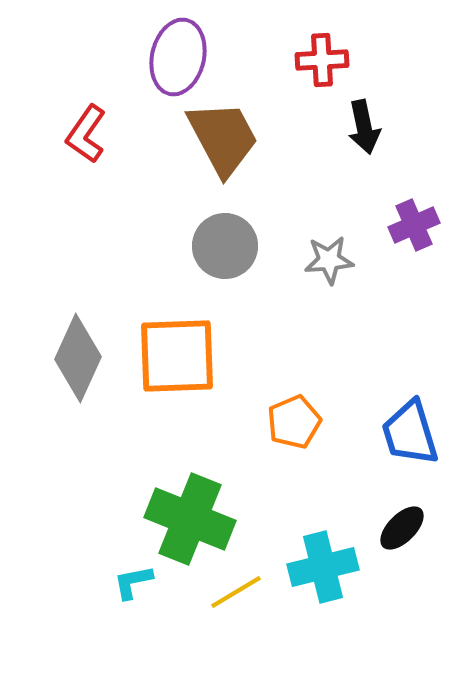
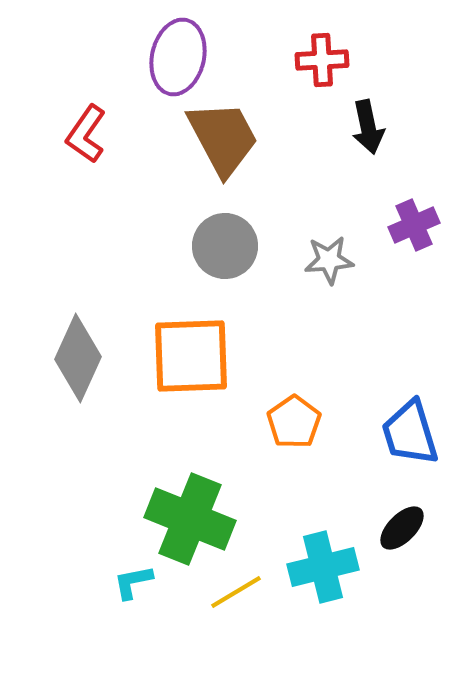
black arrow: moved 4 px right
orange square: moved 14 px right
orange pentagon: rotated 12 degrees counterclockwise
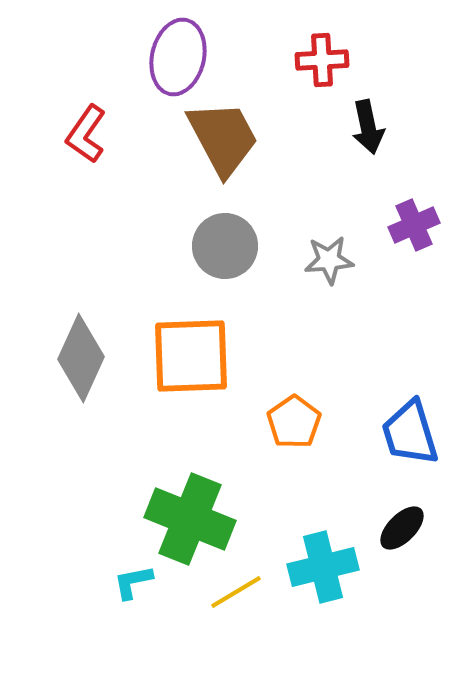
gray diamond: moved 3 px right
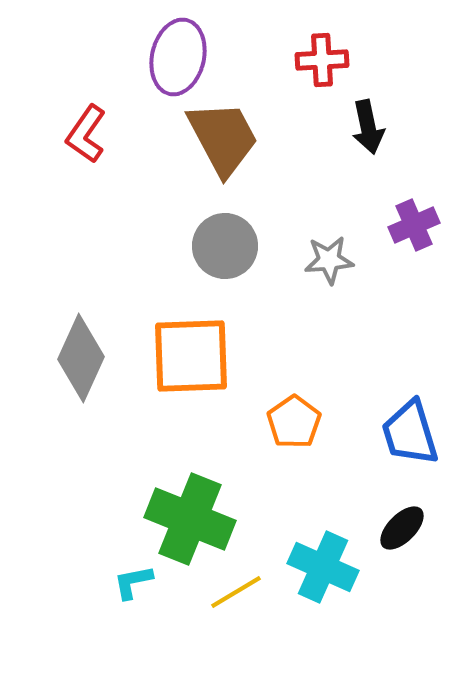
cyan cross: rotated 38 degrees clockwise
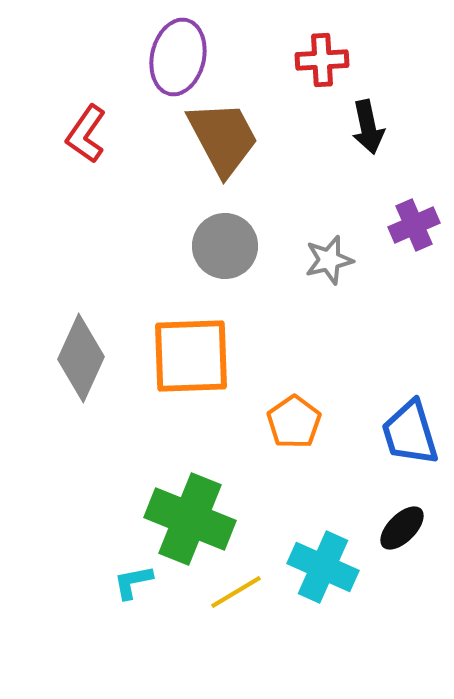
gray star: rotated 9 degrees counterclockwise
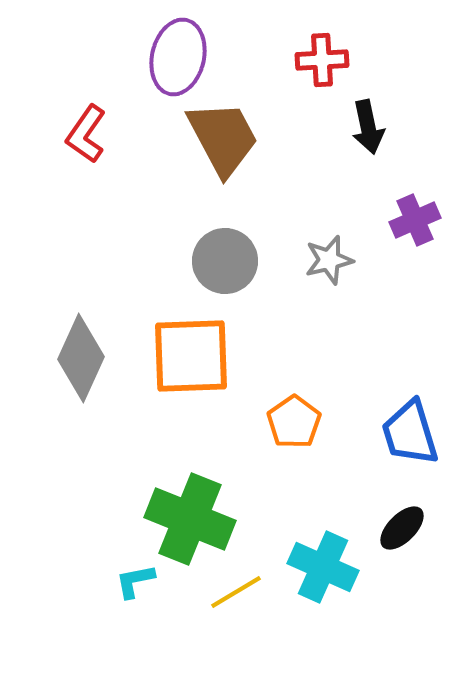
purple cross: moved 1 px right, 5 px up
gray circle: moved 15 px down
cyan L-shape: moved 2 px right, 1 px up
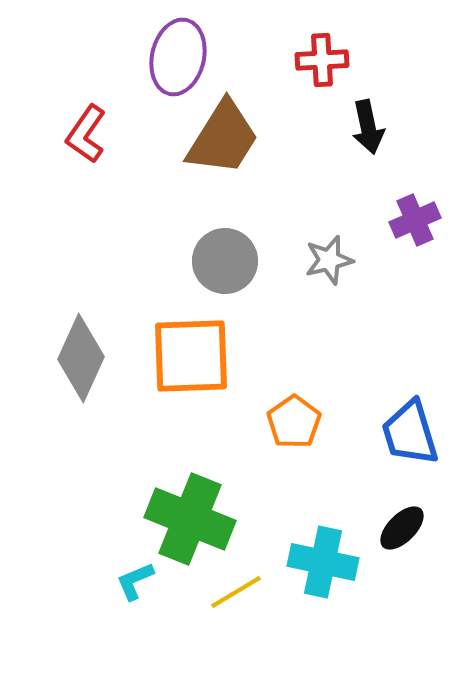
brown trapezoid: rotated 60 degrees clockwise
cyan cross: moved 5 px up; rotated 12 degrees counterclockwise
cyan L-shape: rotated 12 degrees counterclockwise
